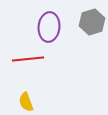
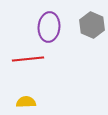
gray hexagon: moved 3 px down; rotated 20 degrees counterclockwise
yellow semicircle: rotated 108 degrees clockwise
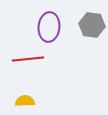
gray hexagon: rotated 15 degrees counterclockwise
yellow semicircle: moved 1 px left, 1 px up
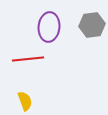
gray hexagon: rotated 15 degrees counterclockwise
yellow semicircle: rotated 72 degrees clockwise
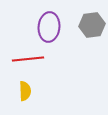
yellow semicircle: moved 10 px up; rotated 18 degrees clockwise
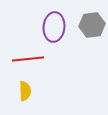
purple ellipse: moved 5 px right
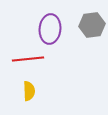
purple ellipse: moved 4 px left, 2 px down
yellow semicircle: moved 4 px right
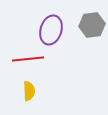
purple ellipse: moved 1 px right, 1 px down; rotated 12 degrees clockwise
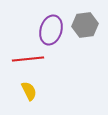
gray hexagon: moved 7 px left
yellow semicircle: rotated 24 degrees counterclockwise
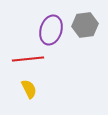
yellow semicircle: moved 2 px up
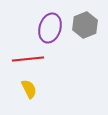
gray hexagon: rotated 15 degrees counterclockwise
purple ellipse: moved 1 px left, 2 px up
